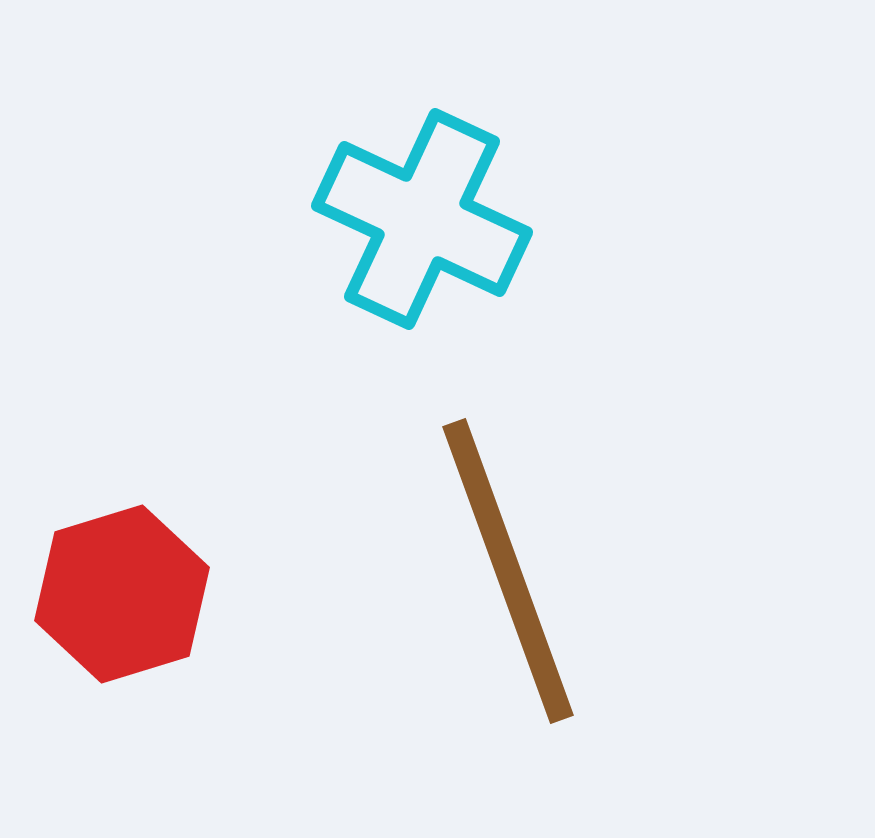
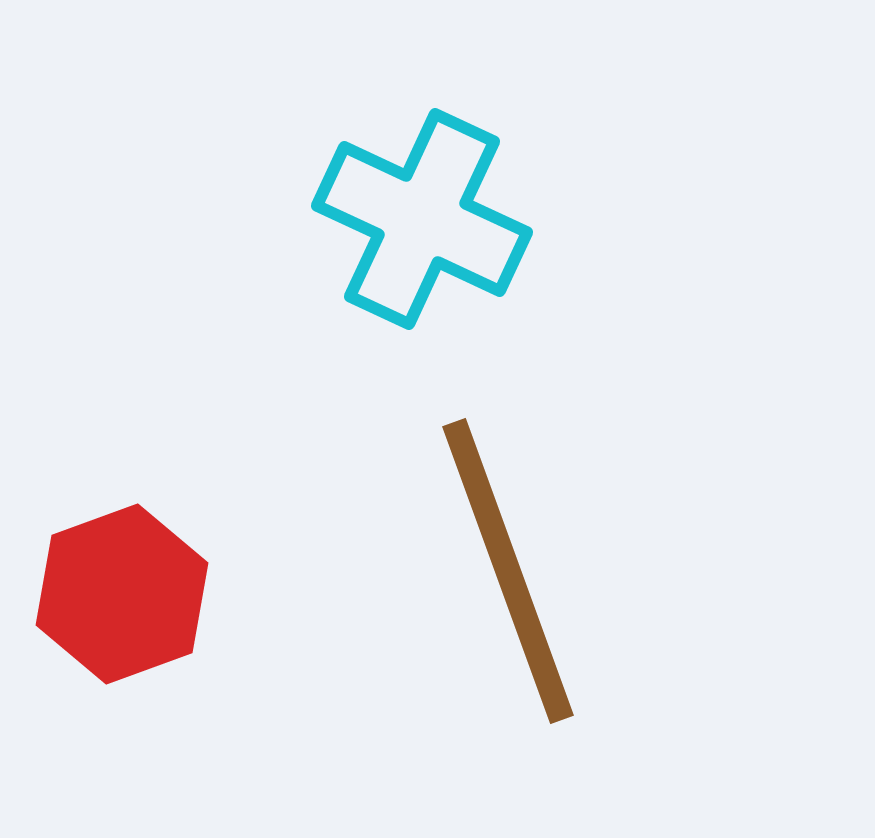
red hexagon: rotated 3 degrees counterclockwise
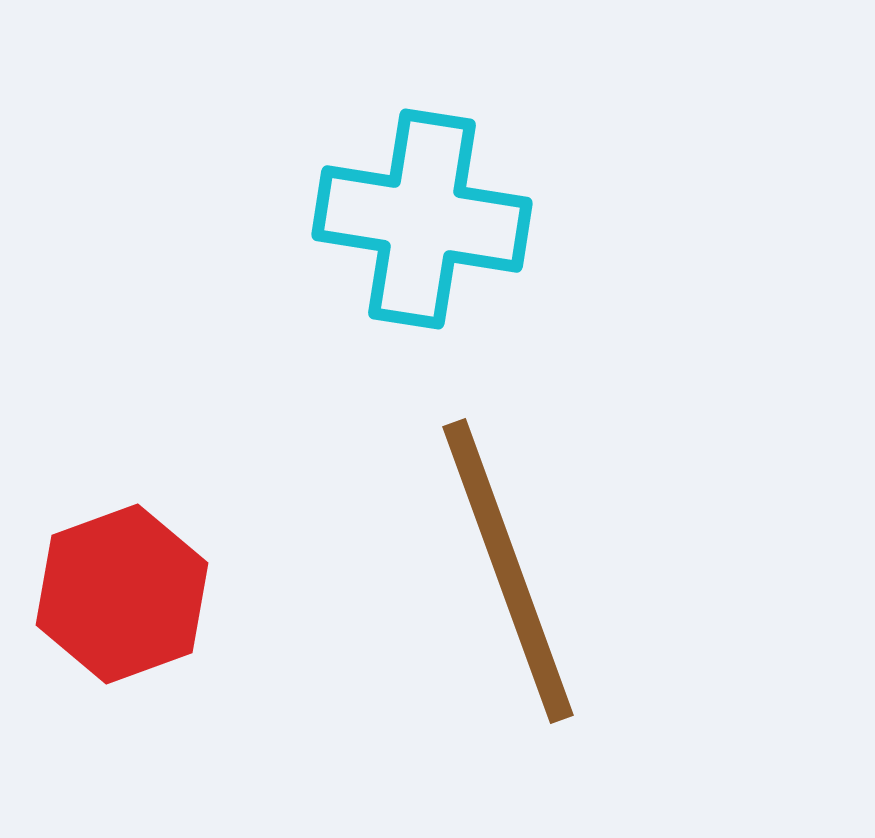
cyan cross: rotated 16 degrees counterclockwise
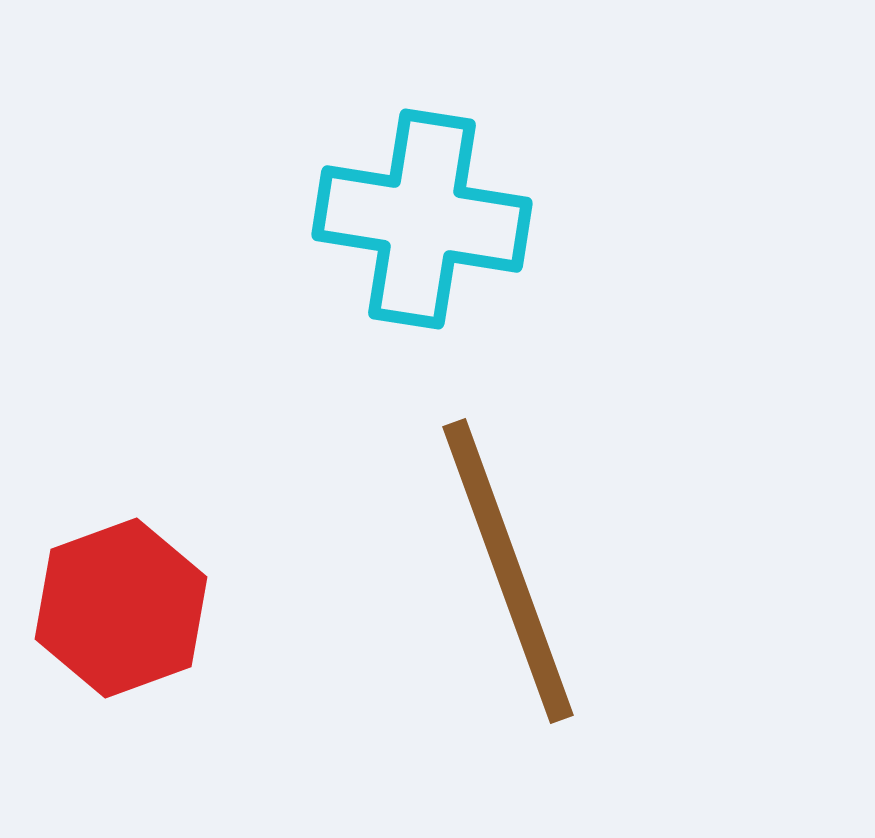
red hexagon: moved 1 px left, 14 px down
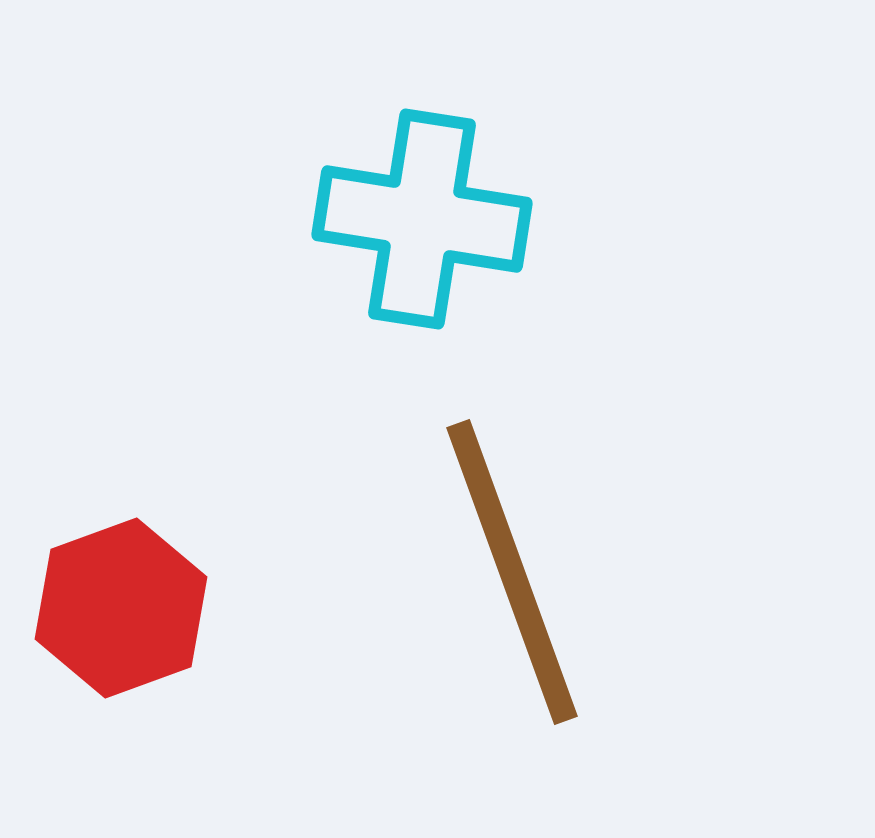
brown line: moved 4 px right, 1 px down
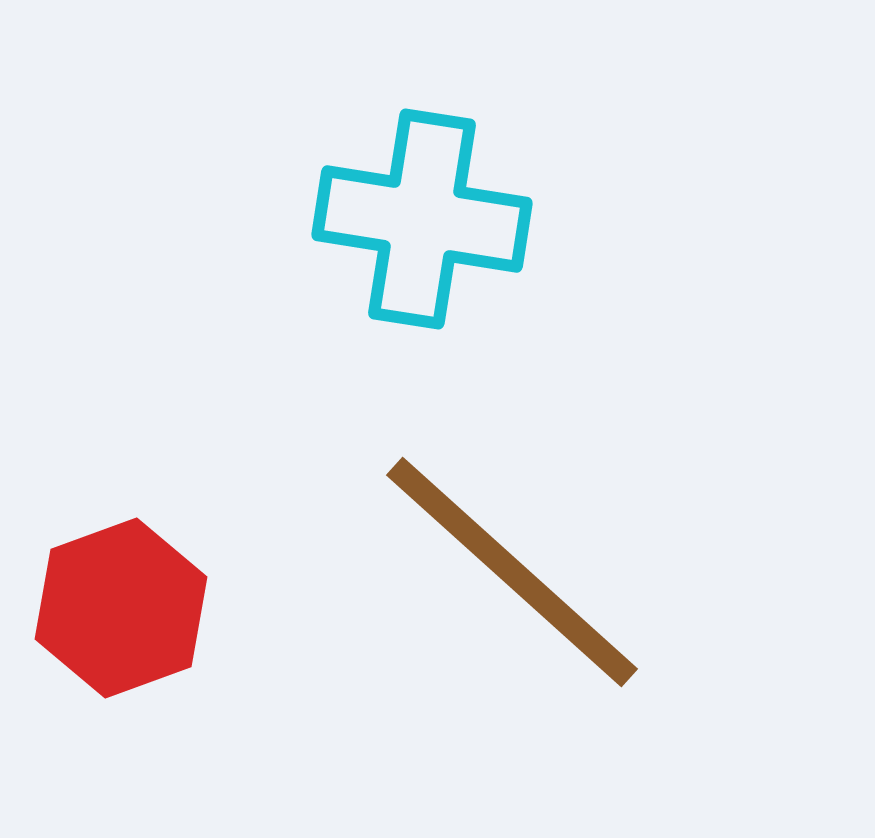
brown line: rotated 28 degrees counterclockwise
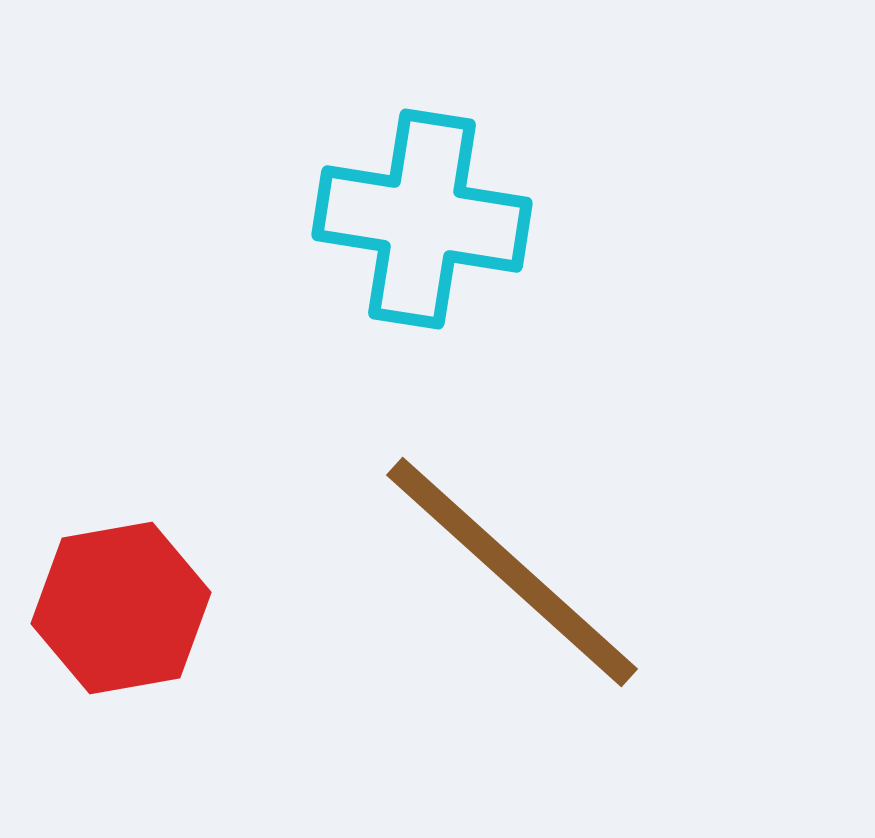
red hexagon: rotated 10 degrees clockwise
